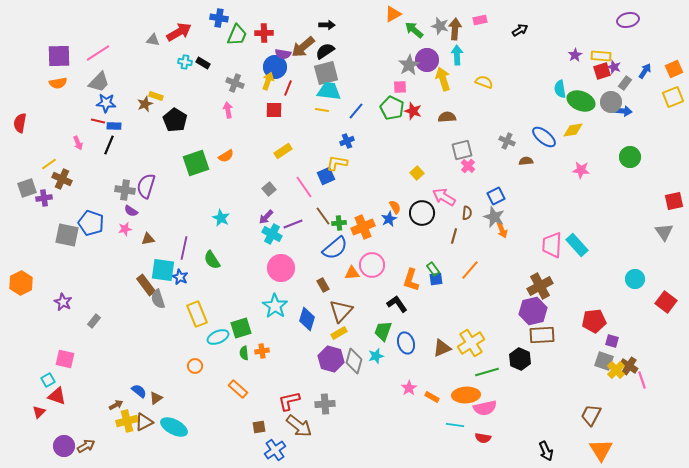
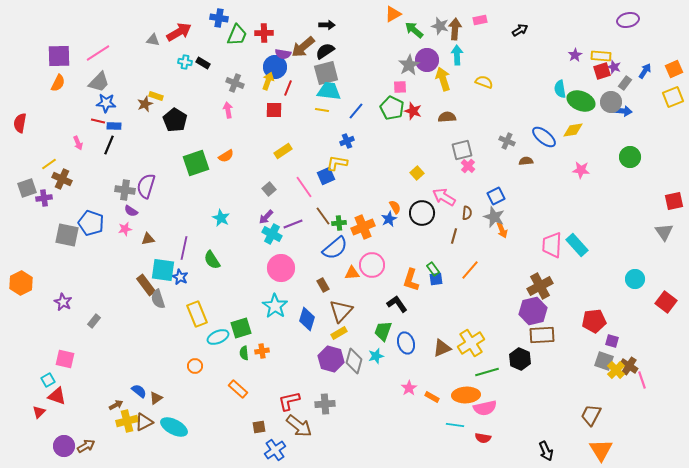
orange semicircle at (58, 83): rotated 54 degrees counterclockwise
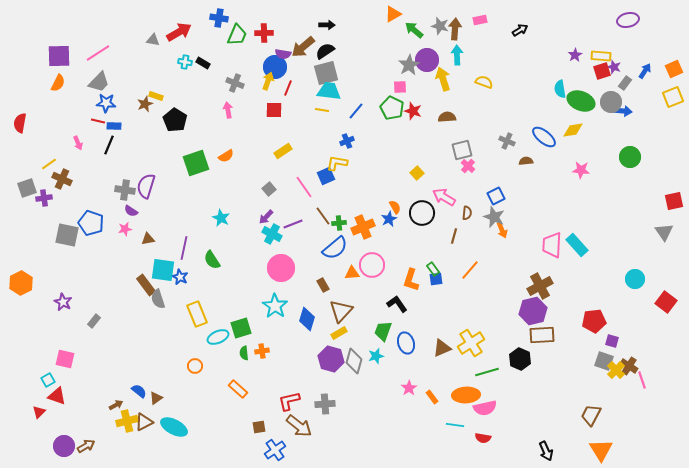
orange rectangle at (432, 397): rotated 24 degrees clockwise
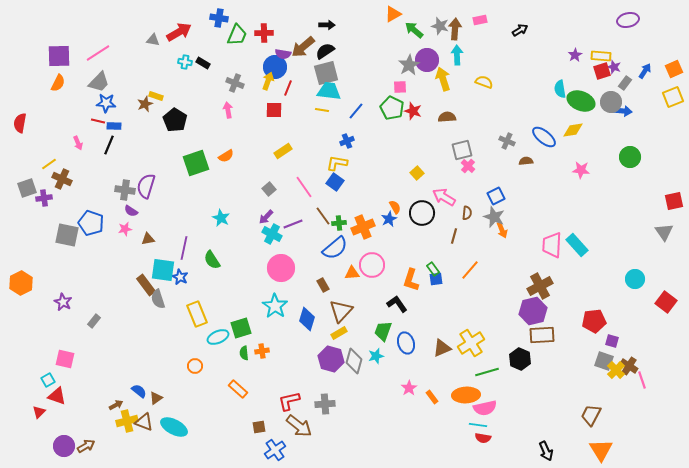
blue square at (326, 176): moved 9 px right, 6 px down; rotated 30 degrees counterclockwise
brown triangle at (144, 422): rotated 48 degrees clockwise
cyan line at (455, 425): moved 23 px right
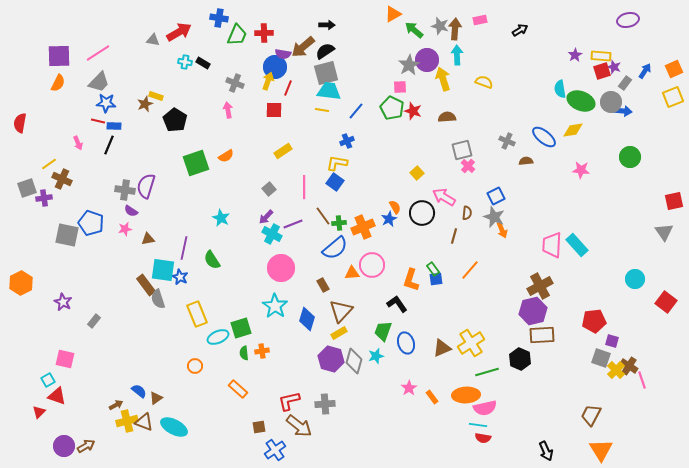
pink line at (304, 187): rotated 35 degrees clockwise
gray square at (604, 361): moved 3 px left, 3 px up
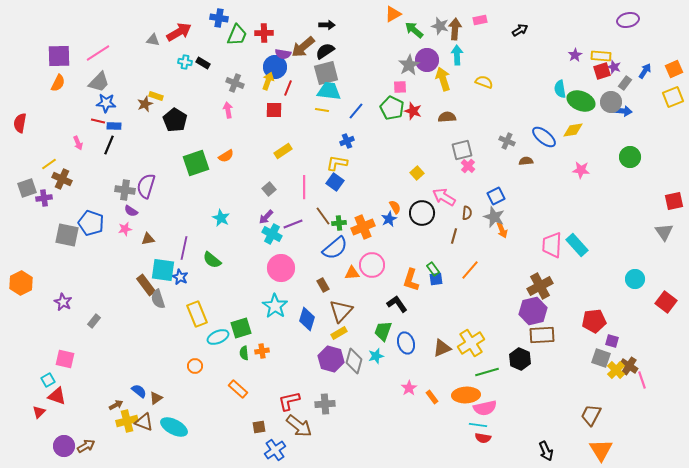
green semicircle at (212, 260): rotated 18 degrees counterclockwise
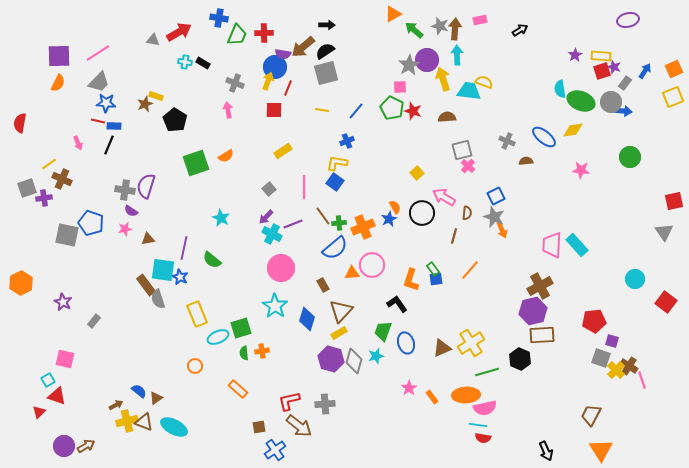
cyan trapezoid at (329, 91): moved 140 px right
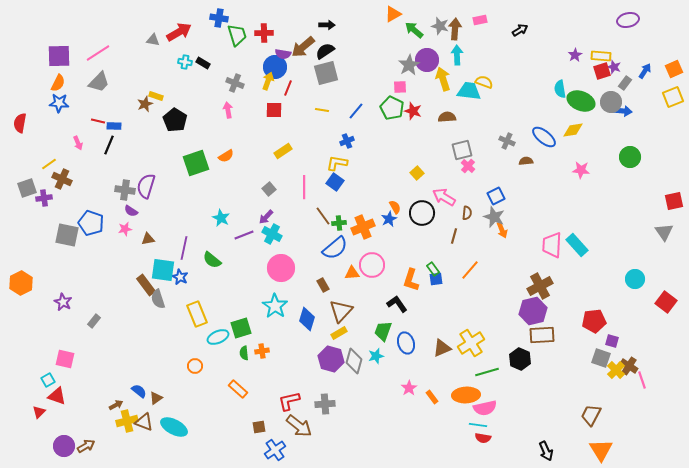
green trapezoid at (237, 35): rotated 40 degrees counterclockwise
blue star at (106, 103): moved 47 px left
purple line at (293, 224): moved 49 px left, 11 px down
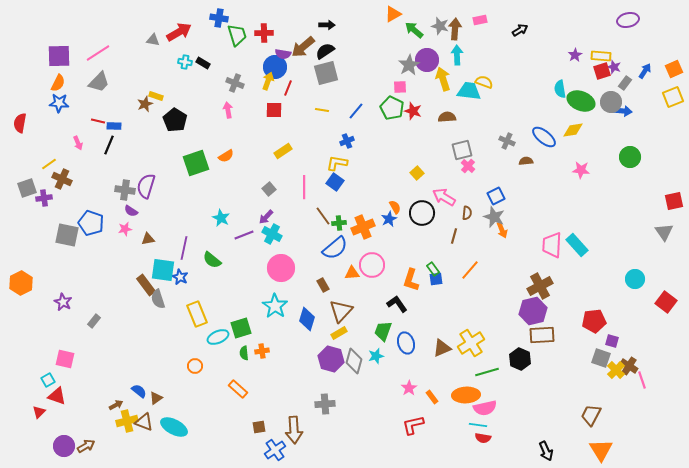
red L-shape at (289, 401): moved 124 px right, 24 px down
brown arrow at (299, 426): moved 5 px left, 4 px down; rotated 48 degrees clockwise
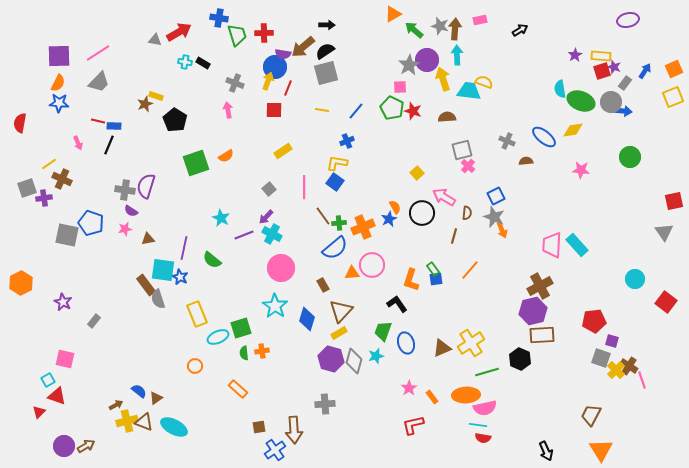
gray triangle at (153, 40): moved 2 px right
